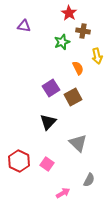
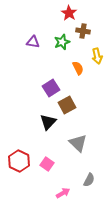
purple triangle: moved 9 px right, 16 px down
brown square: moved 6 px left, 8 px down
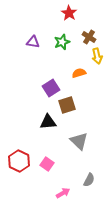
brown cross: moved 6 px right, 6 px down; rotated 24 degrees clockwise
orange semicircle: moved 1 px right, 5 px down; rotated 80 degrees counterclockwise
brown square: rotated 12 degrees clockwise
black triangle: rotated 42 degrees clockwise
gray triangle: moved 1 px right, 2 px up
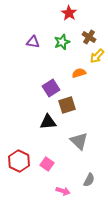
yellow arrow: rotated 56 degrees clockwise
pink arrow: moved 2 px up; rotated 48 degrees clockwise
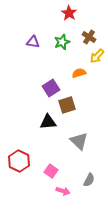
pink square: moved 4 px right, 7 px down
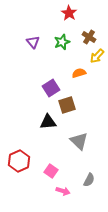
purple triangle: rotated 40 degrees clockwise
red hexagon: rotated 10 degrees clockwise
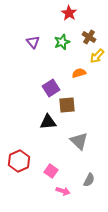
brown square: rotated 12 degrees clockwise
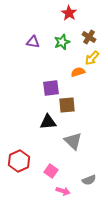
purple triangle: rotated 40 degrees counterclockwise
yellow arrow: moved 5 px left, 2 px down
orange semicircle: moved 1 px left, 1 px up
purple square: rotated 24 degrees clockwise
gray triangle: moved 6 px left
gray semicircle: rotated 40 degrees clockwise
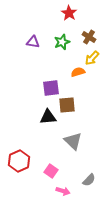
black triangle: moved 5 px up
gray semicircle: rotated 24 degrees counterclockwise
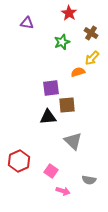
brown cross: moved 2 px right, 4 px up
purple triangle: moved 6 px left, 19 px up
gray semicircle: rotated 56 degrees clockwise
